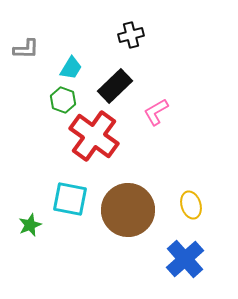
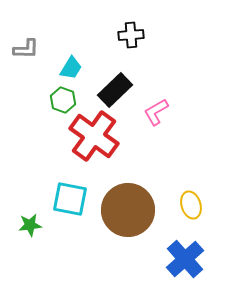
black cross: rotated 10 degrees clockwise
black rectangle: moved 4 px down
green star: rotated 15 degrees clockwise
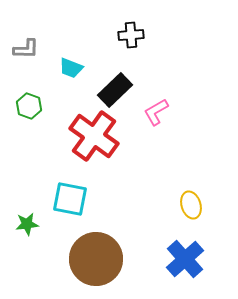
cyan trapezoid: rotated 80 degrees clockwise
green hexagon: moved 34 px left, 6 px down
brown circle: moved 32 px left, 49 px down
green star: moved 3 px left, 1 px up
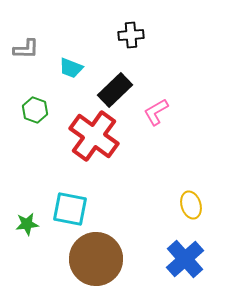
green hexagon: moved 6 px right, 4 px down
cyan square: moved 10 px down
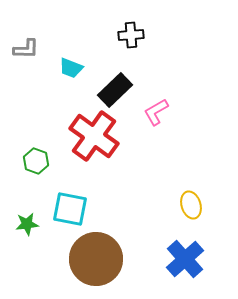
green hexagon: moved 1 px right, 51 px down
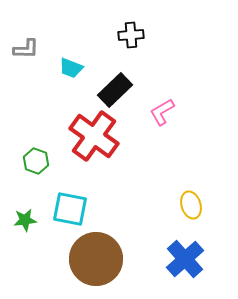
pink L-shape: moved 6 px right
green star: moved 2 px left, 4 px up
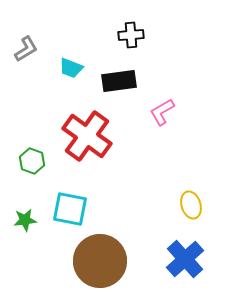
gray L-shape: rotated 32 degrees counterclockwise
black rectangle: moved 4 px right, 9 px up; rotated 36 degrees clockwise
red cross: moved 7 px left
green hexagon: moved 4 px left
brown circle: moved 4 px right, 2 px down
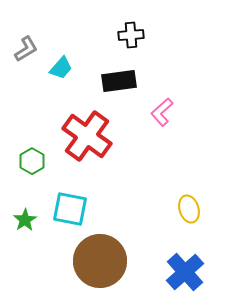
cyan trapezoid: moved 10 px left; rotated 70 degrees counterclockwise
pink L-shape: rotated 12 degrees counterclockwise
green hexagon: rotated 10 degrees clockwise
yellow ellipse: moved 2 px left, 4 px down
green star: rotated 25 degrees counterclockwise
blue cross: moved 13 px down
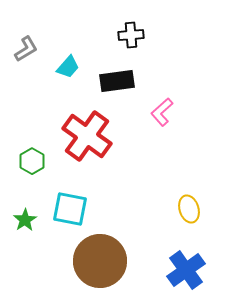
cyan trapezoid: moved 7 px right, 1 px up
black rectangle: moved 2 px left
blue cross: moved 1 px right, 2 px up; rotated 6 degrees clockwise
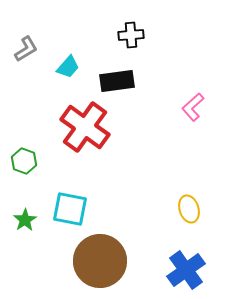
pink L-shape: moved 31 px right, 5 px up
red cross: moved 2 px left, 9 px up
green hexagon: moved 8 px left; rotated 10 degrees counterclockwise
